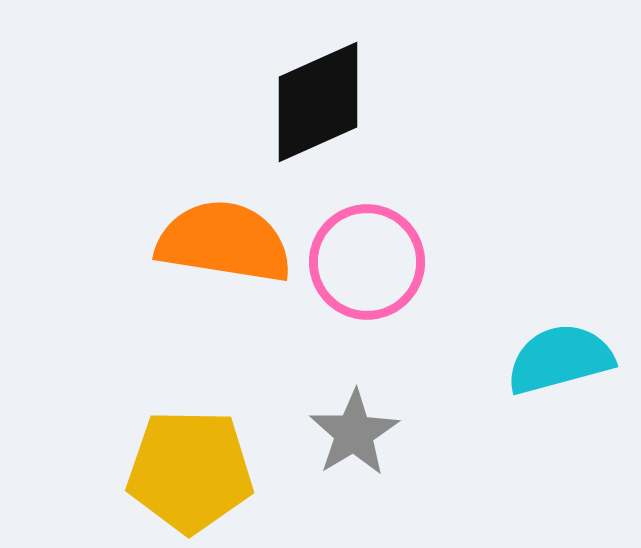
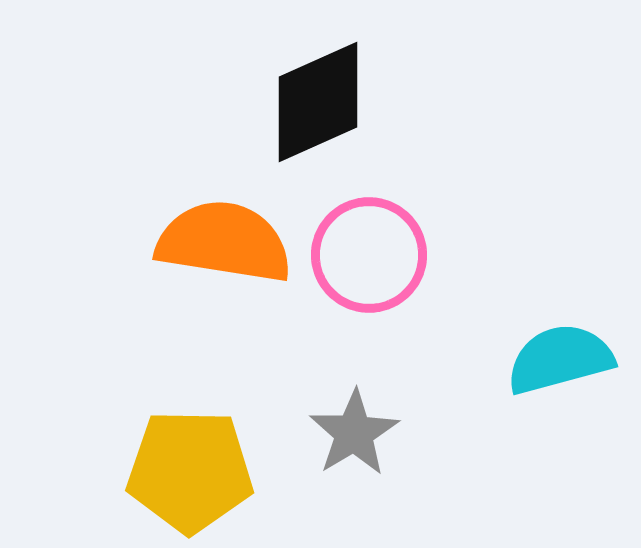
pink circle: moved 2 px right, 7 px up
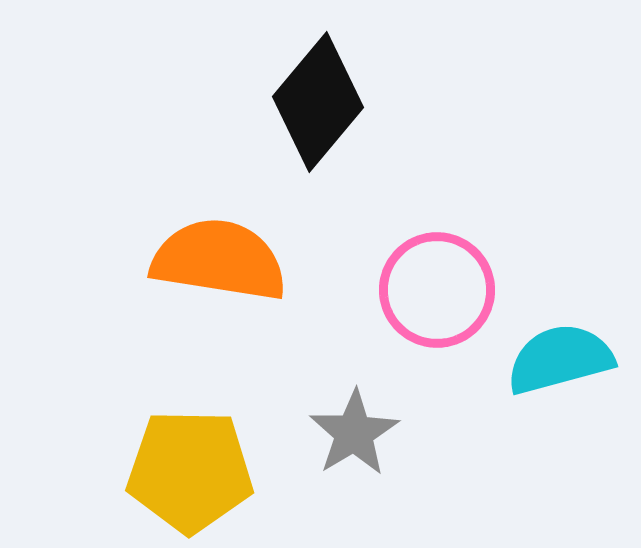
black diamond: rotated 26 degrees counterclockwise
orange semicircle: moved 5 px left, 18 px down
pink circle: moved 68 px right, 35 px down
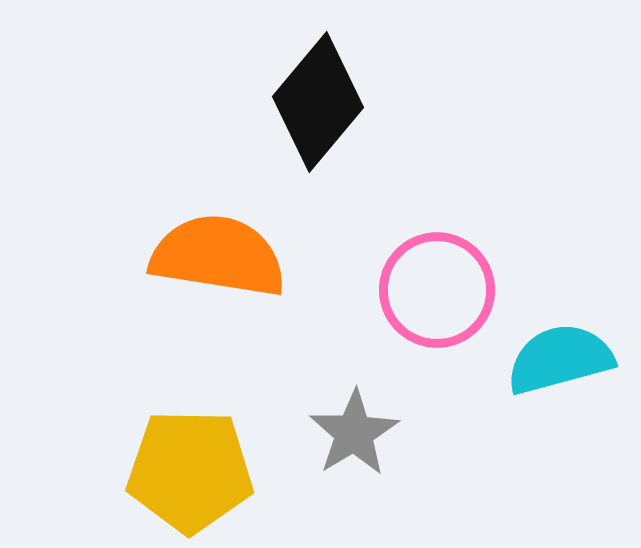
orange semicircle: moved 1 px left, 4 px up
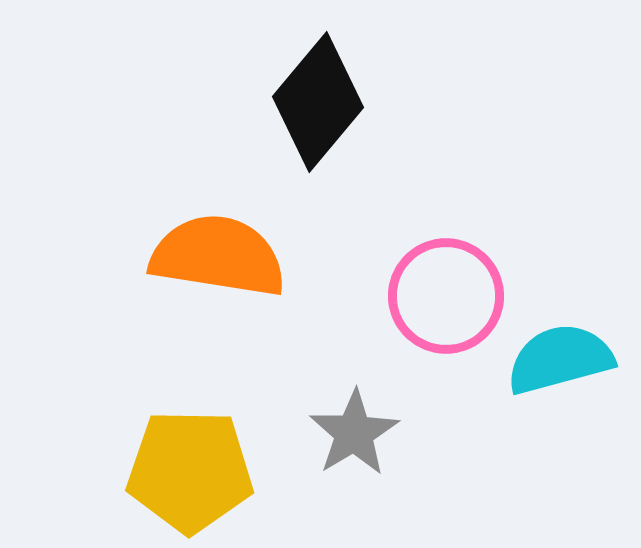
pink circle: moved 9 px right, 6 px down
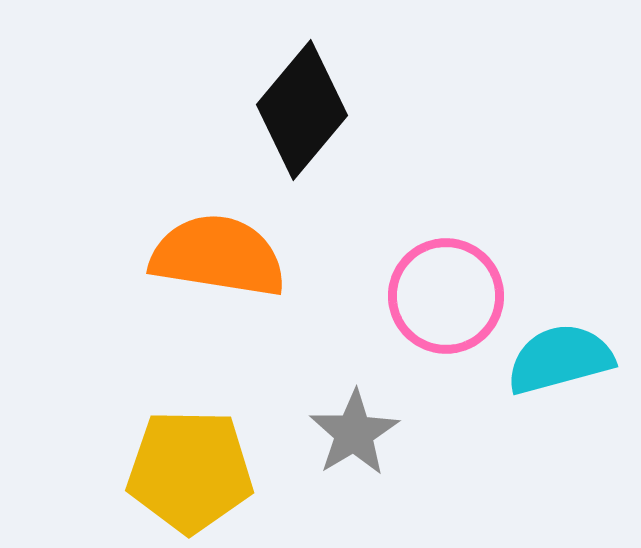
black diamond: moved 16 px left, 8 px down
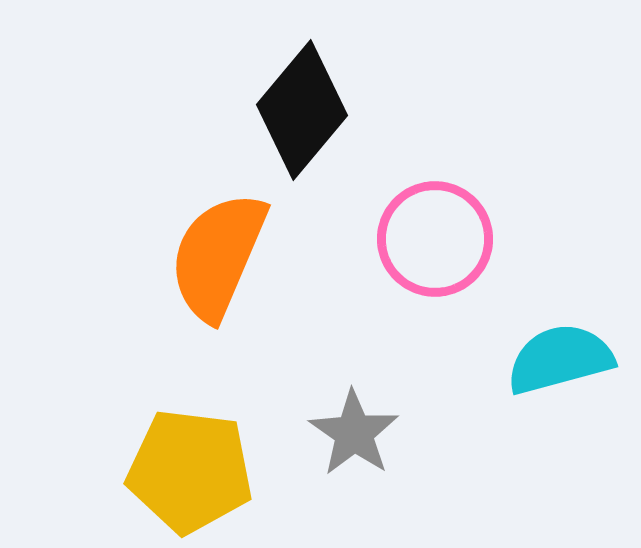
orange semicircle: rotated 76 degrees counterclockwise
pink circle: moved 11 px left, 57 px up
gray star: rotated 6 degrees counterclockwise
yellow pentagon: rotated 6 degrees clockwise
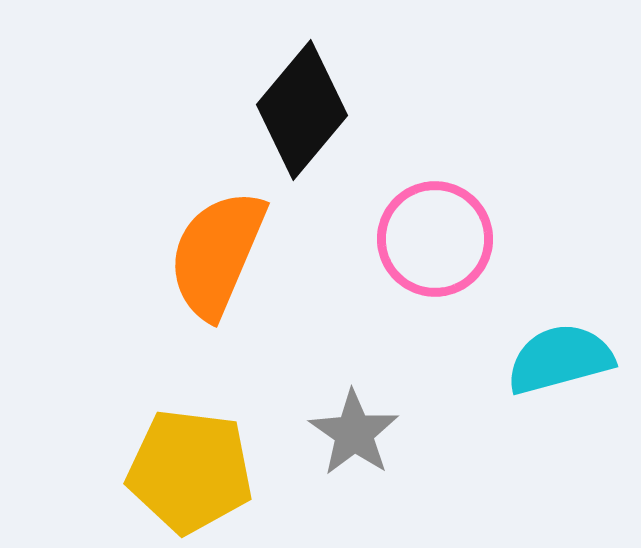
orange semicircle: moved 1 px left, 2 px up
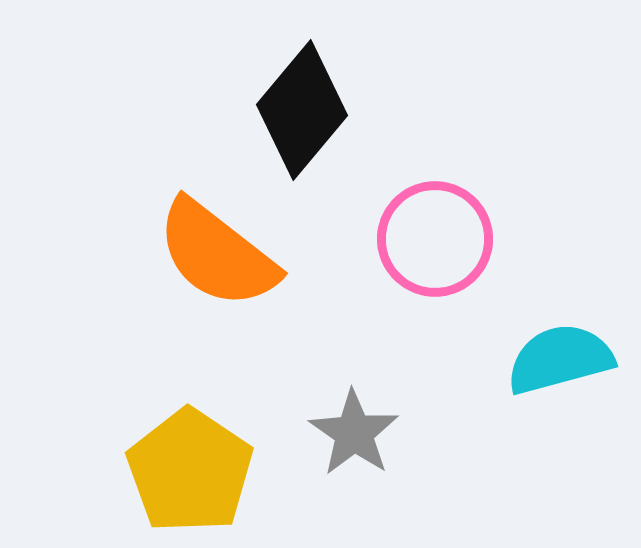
orange semicircle: rotated 75 degrees counterclockwise
yellow pentagon: rotated 27 degrees clockwise
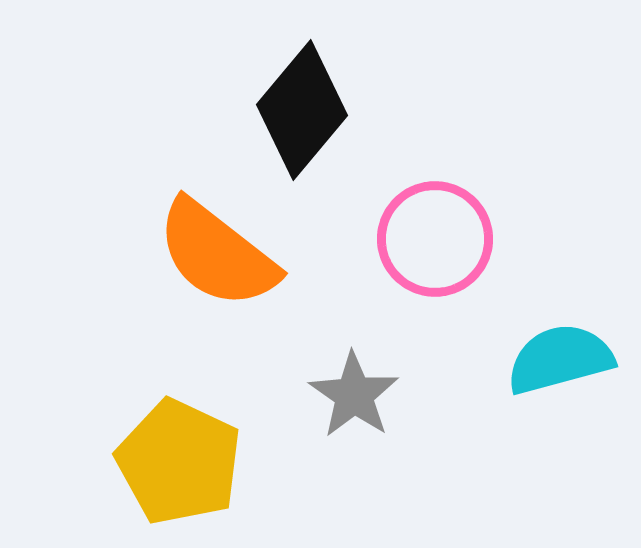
gray star: moved 38 px up
yellow pentagon: moved 11 px left, 9 px up; rotated 9 degrees counterclockwise
